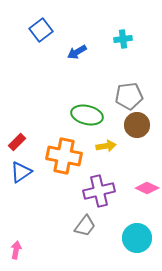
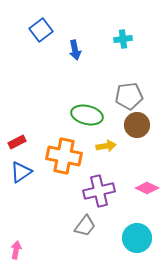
blue arrow: moved 2 px left, 2 px up; rotated 72 degrees counterclockwise
red rectangle: rotated 18 degrees clockwise
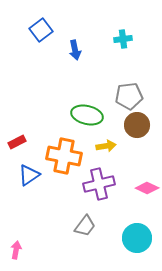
blue triangle: moved 8 px right, 3 px down
purple cross: moved 7 px up
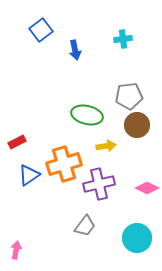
orange cross: moved 8 px down; rotated 28 degrees counterclockwise
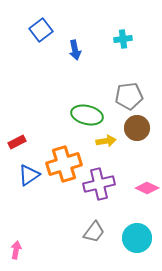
brown circle: moved 3 px down
yellow arrow: moved 5 px up
gray trapezoid: moved 9 px right, 6 px down
